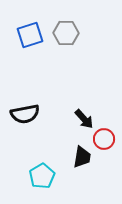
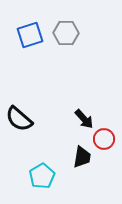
black semicircle: moved 6 px left, 5 px down; rotated 52 degrees clockwise
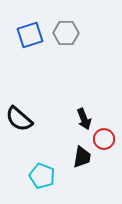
black arrow: rotated 20 degrees clockwise
cyan pentagon: rotated 20 degrees counterclockwise
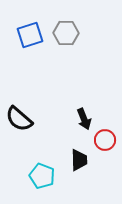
red circle: moved 1 px right, 1 px down
black trapezoid: moved 3 px left, 3 px down; rotated 10 degrees counterclockwise
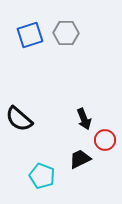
black trapezoid: moved 1 px right, 1 px up; rotated 115 degrees counterclockwise
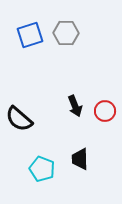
black arrow: moved 9 px left, 13 px up
red circle: moved 29 px up
black trapezoid: rotated 65 degrees counterclockwise
cyan pentagon: moved 7 px up
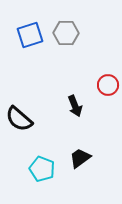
red circle: moved 3 px right, 26 px up
black trapezoid: moved 1 px up; rotated 55 degrees clockwise
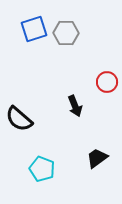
blue square: moved 4 px right, 6 px up
red circle: moved 1 px left, 3 px up
black trapezoid: moved 17 px right
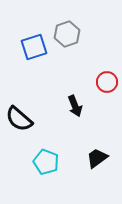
blue square: moved 18 px down
gray hexagon: moved 1 px right, 1 px down; rotated 20 degrees counterclockwise
cyan pentagon: moved 4 px right, 7 px up
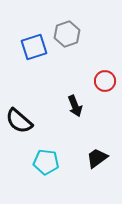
red circle: moved 2 px left, 1 px up
black semicircle: moved 2 px down
cyan pentagon: rotated 15 degrees counterclockwise
